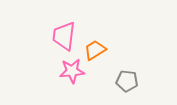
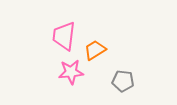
pink star: moved 1 px left, 1 px down
gray pentagon: moved 4 px left
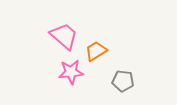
pink trapezoid: rotated 124 degrees clockwise
orange trapezoid: moved 1 px right, 1 px down
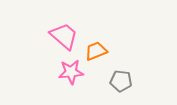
orange trapezoid: rotated 10 degrees clockwise
gray pentagon: moved 2 px left
